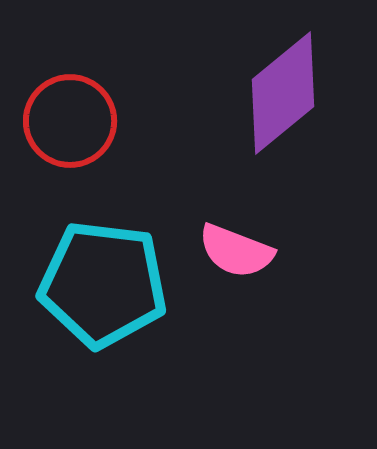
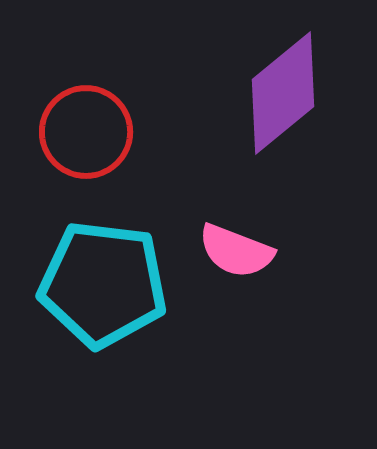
red circle: moved 16 px right, 11 px down
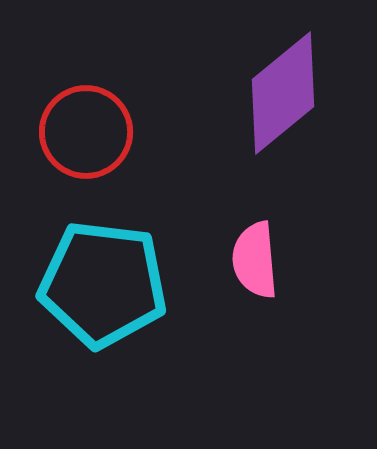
pink semicircle: moved 19 px right, 9 px down; rotated 64 degrees clockwise
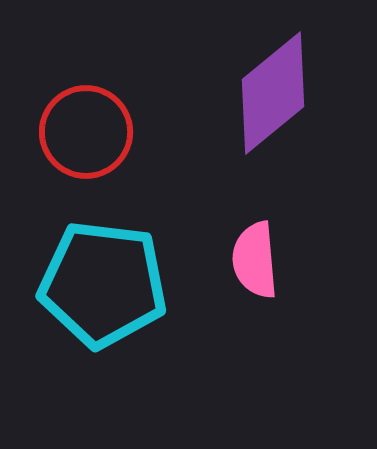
purple diamond: moved 10 px left
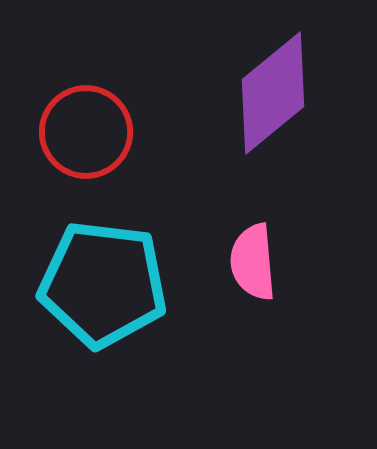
pink semicircle: moved 2 px left, 2 px down
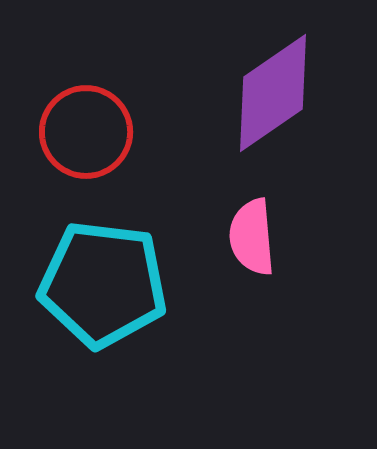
purple diamond: rotated 5 degrees clockwise
pink semicircle: moved 1 px left, 25 px up
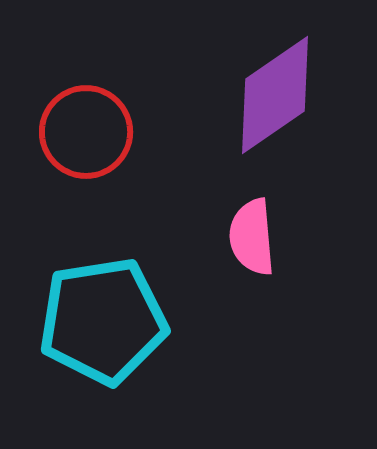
purple diamond: moved 2 px right, 2 px down
cyan pentagon: moved 37 px down; rotated 16 degrees counterclockwise
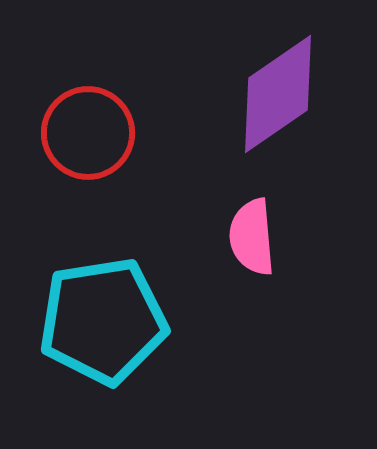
purple diamond: moved 3 px right, 1 px up
red circle: moved 2 px right, 1 px down
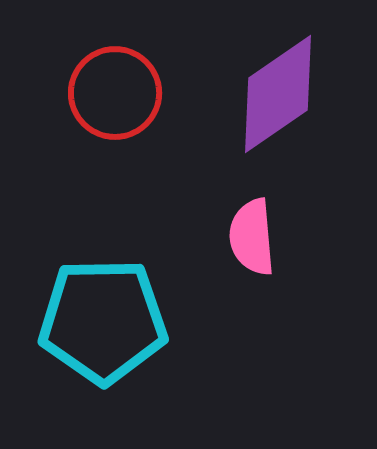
red circle: moved 27 px right, 40 px up
cyan pentagon: rotated 8 degrees clockwise
